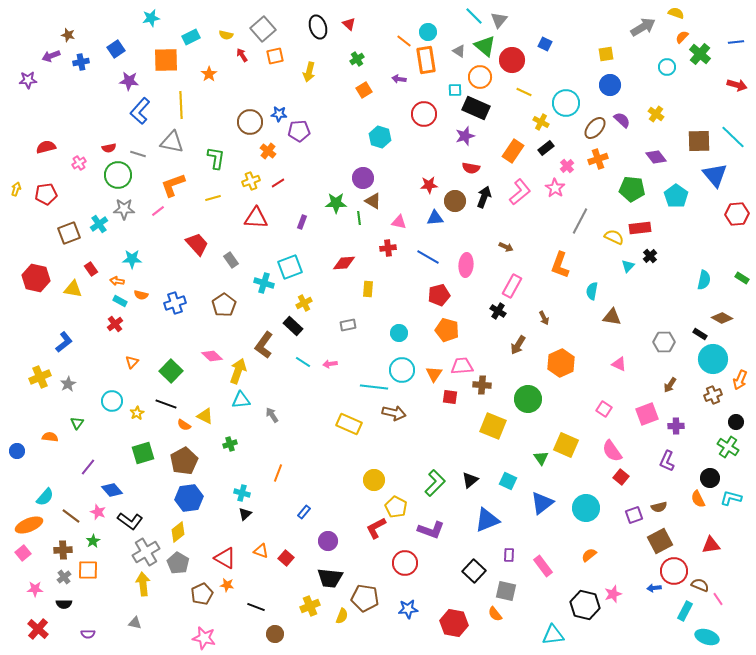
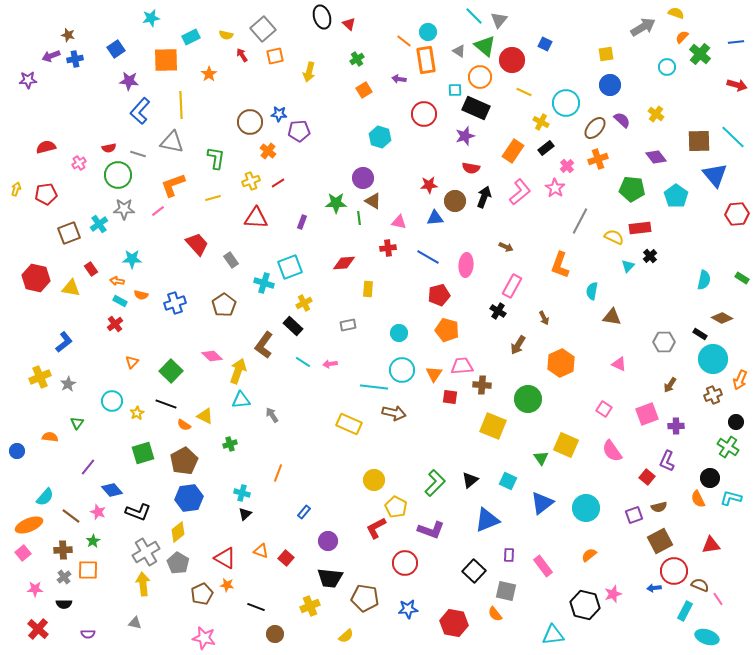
black ellipse at (318, 27): moved 4 px right, 10 px up
blue cross at (81, 62): moved 6 px left, 3 px up
yellow triangle at (73, 289): moved 2 px left, 1 px up
red square at (621, 477): moved 26 px right
black L-shape at (130, 521): moved 8 px right, 9 px up; rotated 15 degrees counterclockwise
yellow semicircle at (342, 616): moved 4 px right, 20 px down; rotated 28 degrees clockwise
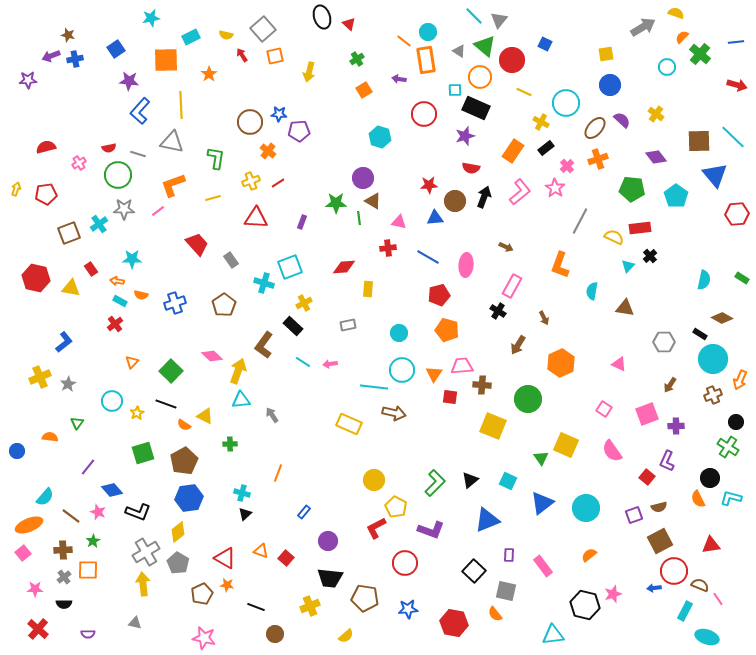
red diamond at (344, 263): moved 4 px down
brown triangle at (612, 317): moved 13 px right, 9 px up
green cross at (230, 444): rotated 16 degrees clockwise
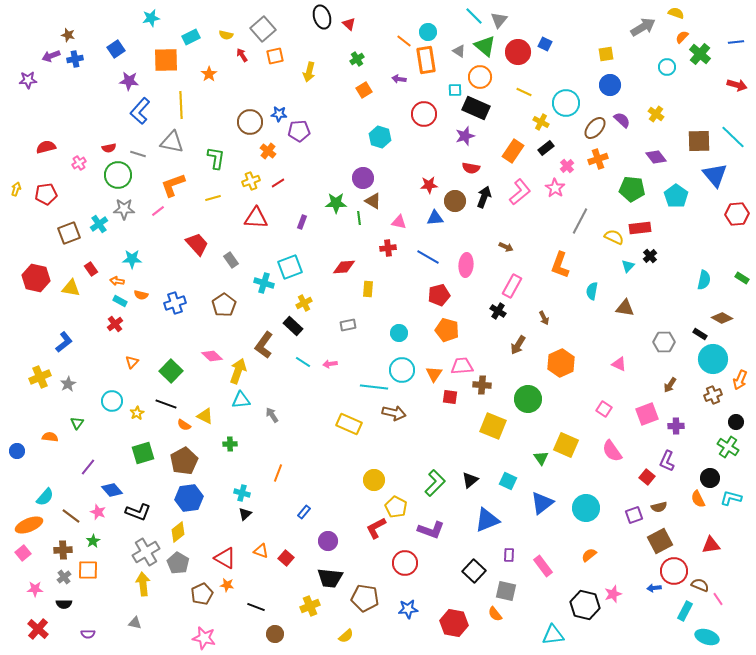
red circle at (512, 60): moved 6 px right, 8 px up
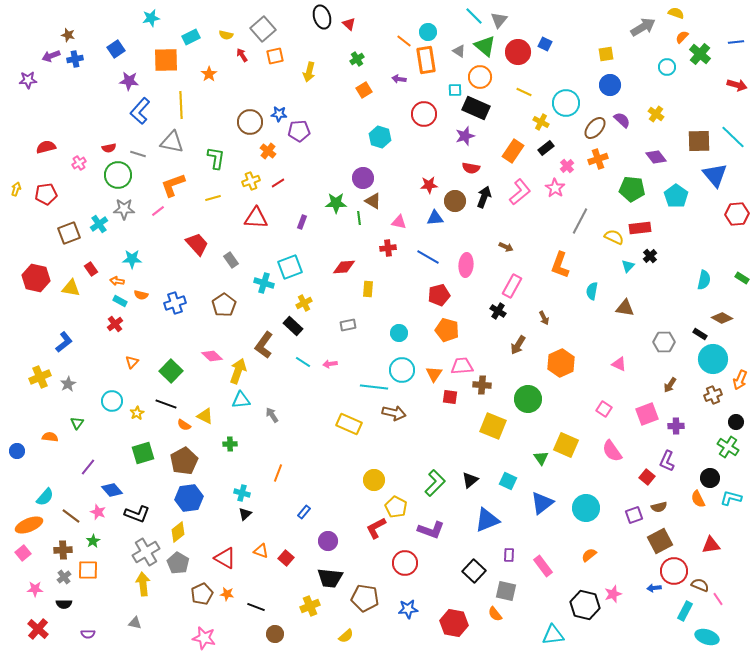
black L-shape at (138, 512): moved 1 px left, 2 px down
orange star at (227, 585): moved 9 px down
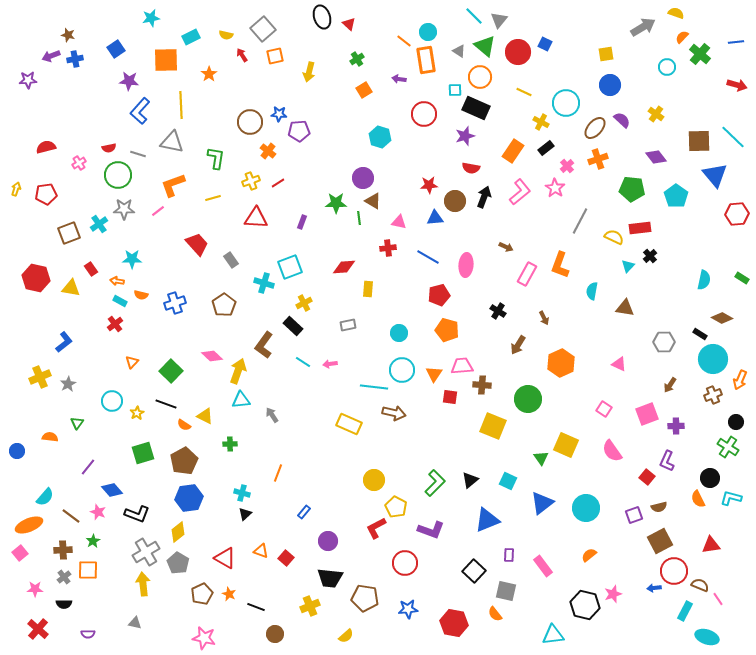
pink rectangle at (512, 286): moved 15 px right, 12 px up
pink square at (23, 553): moved 3 px left
orange star at (227, 594): moved 2 px right; rotated 16 degrees clockwise
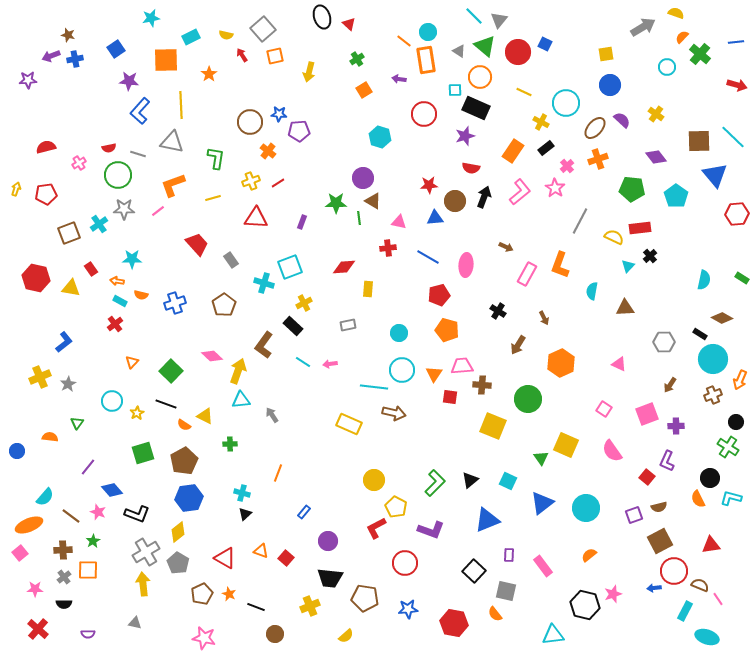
brown triangle at (625, 308): rotated 12 degrees counterclockwise
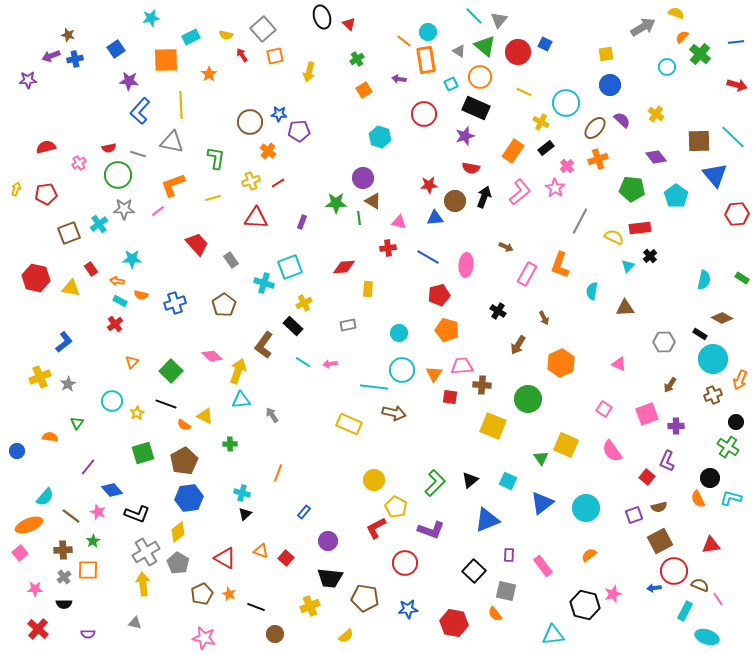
cyan square at (455, 90): moved 4 px left, 6 px up; rotated 24 degrees counterclockwise
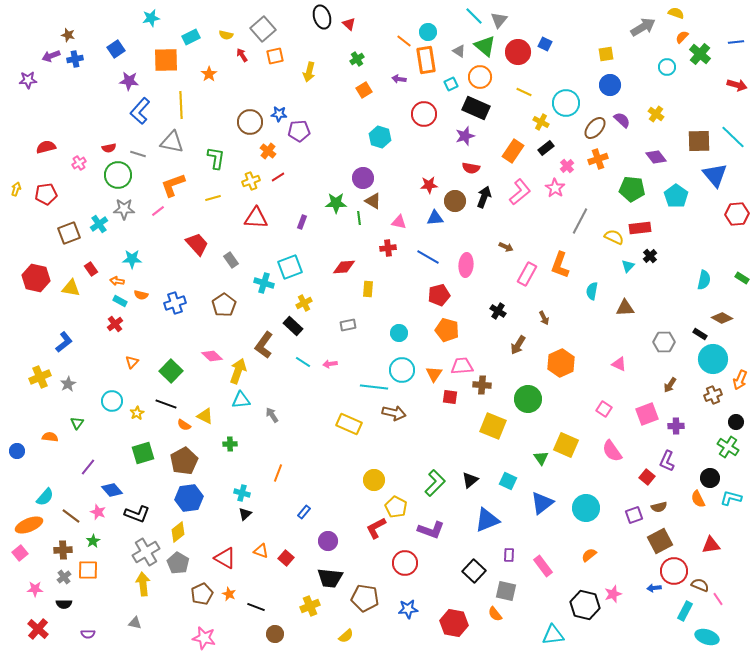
red line at (278, 183): moved 6 px up
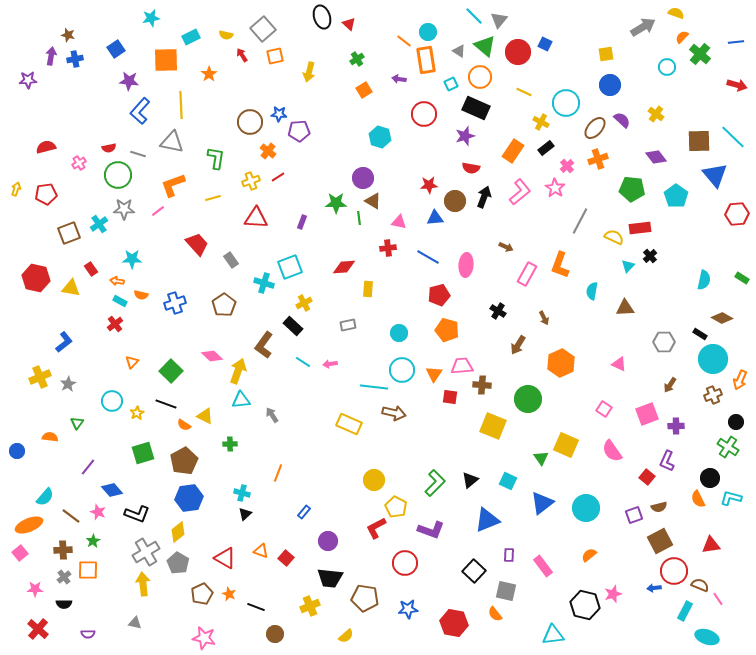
purple arrow at (51, 56): rotated 120 degrees clockwise
